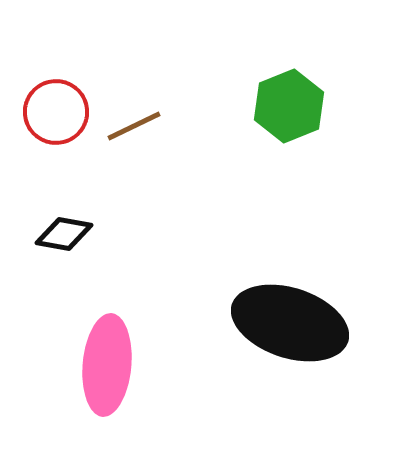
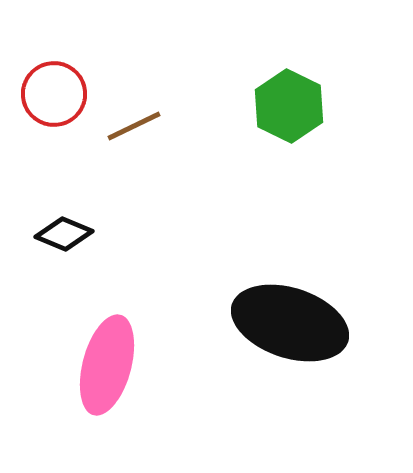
green hexagon: rotated 12 degrees counterclockwise
red circle: moved 2 px left, 18 px up
black diamond: rotated 12 degrees clockwise
pink ellipse: rotated 10 degrees clockwise
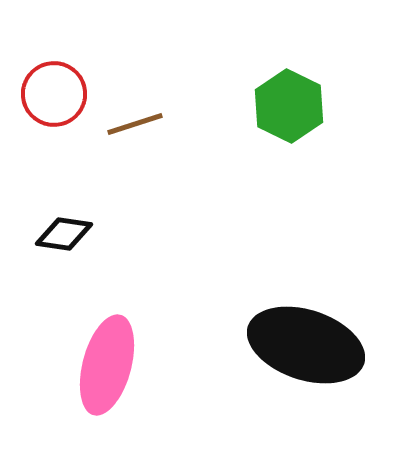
brown line: moved 1 px right, 2 px up; rotated 8 degrees clockwise
black diamond: rotated 14 degrees counterclockwise
black ellipse: moved 16 px right, 22 px down
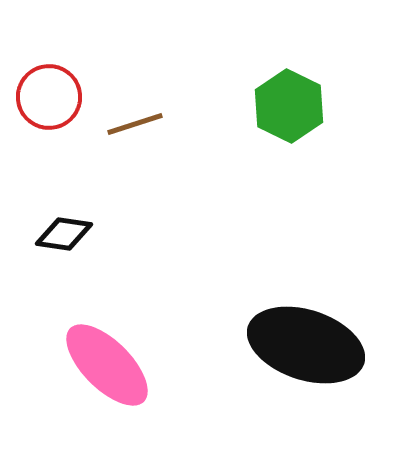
red circle: moved 5 px left, 3 px down
pink ellipse: rotated 60 degrees counterclockwise
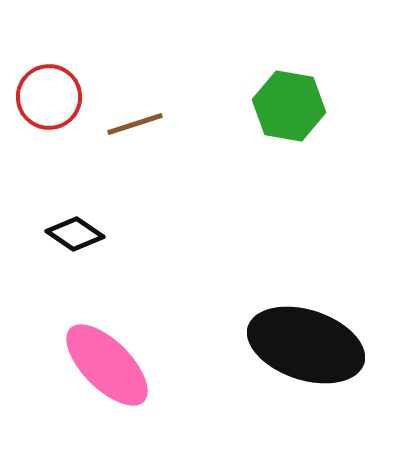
green hexagon: rotated 16 degrees counterclockwise
black diamond: moved 11 px right; rotated 26 degrees clockwise
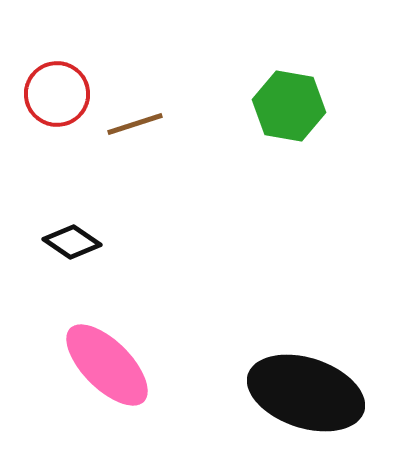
red circle: moved 8 px right, 3 px up
black diamond: moved 3 px left, 8 px down
black ellipse: moved 48 px down
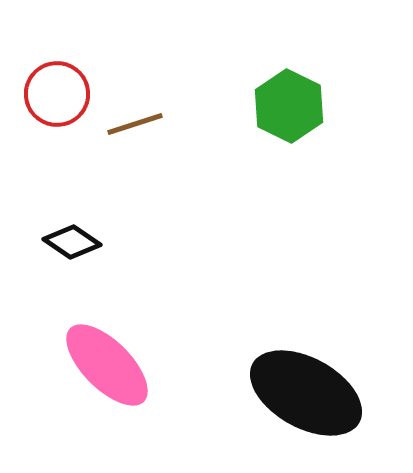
green hexagon: rotated 16 degrees clockwise
black ellipse: rotated 11 degrees clockwise
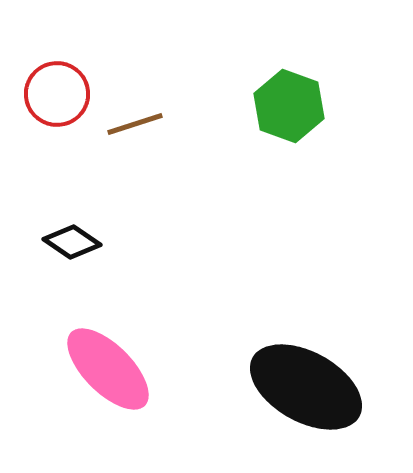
green hexagon: rotated 6 degrees counterclockwise
pink ellipse: moved 1 px right, 4 px down
black ellipse: moved 6 px up
